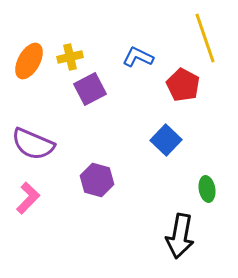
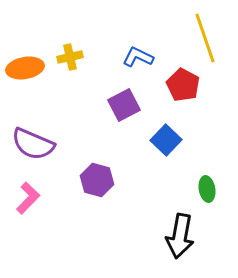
orange ellipse: moved 4 px left, 7 px down; rotated 51 degrees clockwise
purple square: moved 34 px right, 16 px down
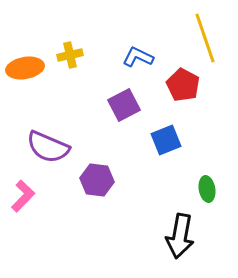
yellow cross: moved 2 px up
blue square: rotated 24 degrees clockwise
purple semicircle: moved 15 px right, 3 px down
purple hexagon: rotated 8 degrees counterclockwise
pink L-shape: moved 5 px left, 2 px up
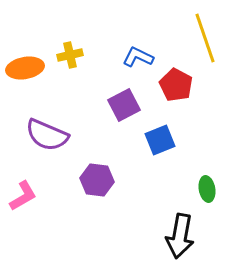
red pentagon: moved 7 px left
blue square: moved 6 px left
purple semicircle: moved 1 px left, 12 px up
pink L-shape: rotated 16 degrees clockwise
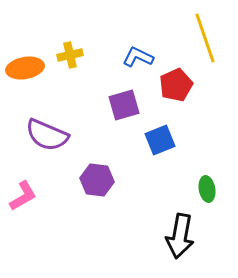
red pentagon: rotated 20 degrees clockwise
purple square: rotated 12 degrees clockwise
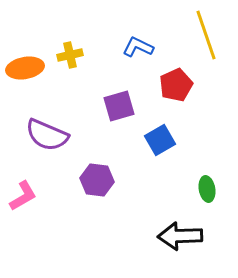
yellow line: moved 1 px right, 3 px up
blue L-shape: moved 10 px up
purple square: moved 5 px left, 1 px down
blue square: rotated 8 degrees counterclockwise
black arrow: rotated 78 degrees clockwise
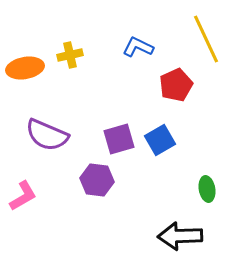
yellow line: moved 4 px down; rotated 6 degrees counterclockwise
purple square: moved 33 px down
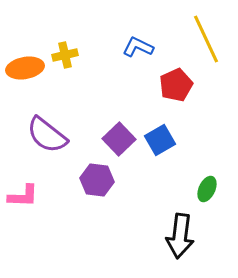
yellow cross: moved 5 px left
purple semicircle: rotated 15 degrees clockwise
purple square: rotated 28 degrees counterclockwise
green ellipse: rotated 35 degrees clockwise
pink L-shape: rotated 32 degrees clockwise
black arrow: rotated 81 degrees counterclockwise
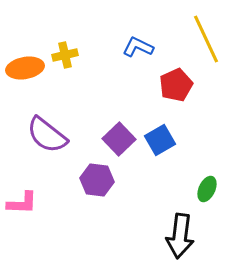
pink L-shape: moved 1 px left, 7 px down
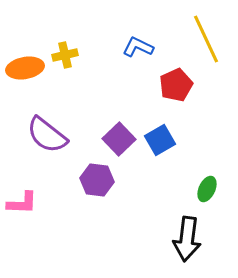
black arrow: moved 7 px right, 3 px down
